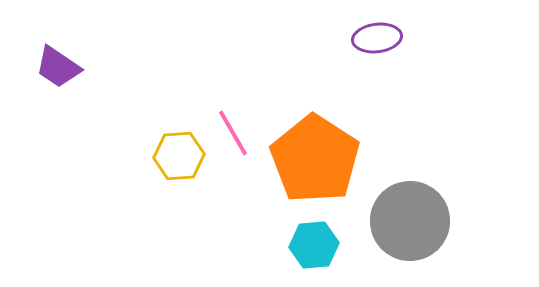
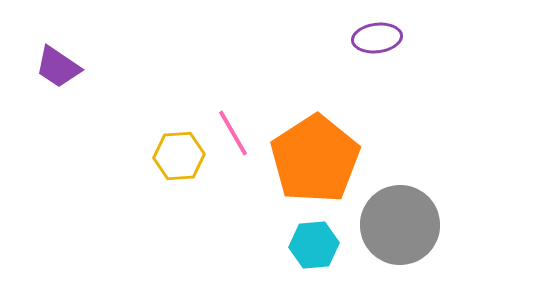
orange pentagon: rotated 6 degrees clockwise
gray circle: moved 10 px left, 4 px down
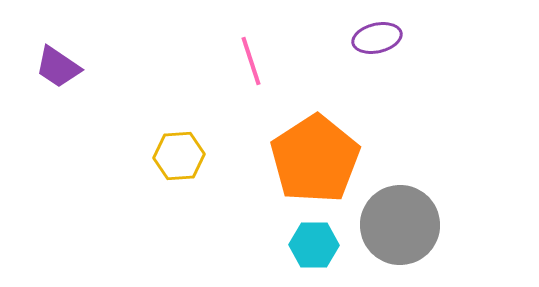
purple ellipse: rotated 6 degrees counterclockwise
pink line: moved 18 px right, 72 px up; rotated 12 degrees clockwise
cyan hexagon: rotated 6 degrees clockwise
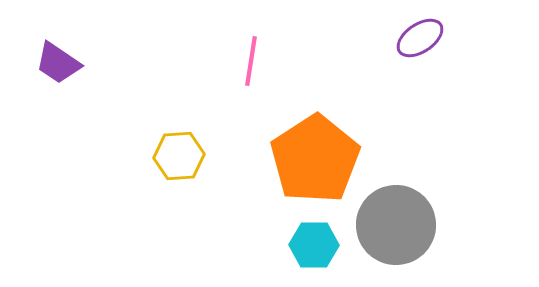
purple ellipse: moved 43 px right; rotated 21 degrees counterclockwise
pink line: rotated 27 degrees clockwise
purple trapezoid: moved 4 px up
gray circle: moved 4 px left
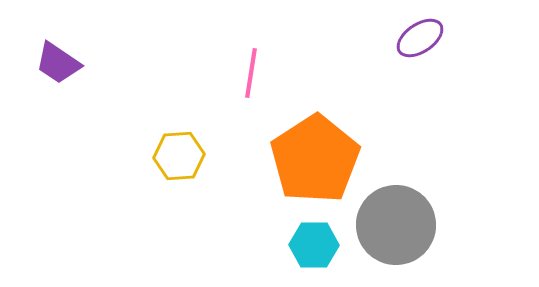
pink line: moved 12 px down
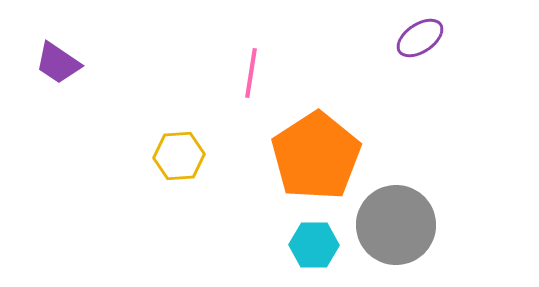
orange pentagon: moved 1 px right, 3 px up
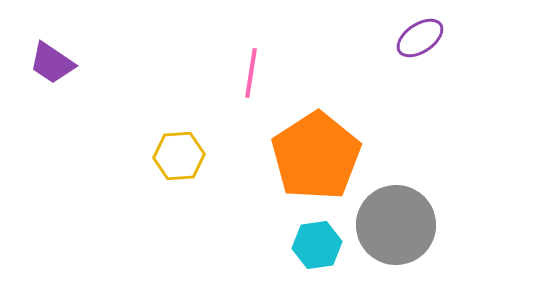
purple trapezoid: moved 6 px left
cyan hexagon: moved 3 px right; rotated 9 degrees counterclockwise
